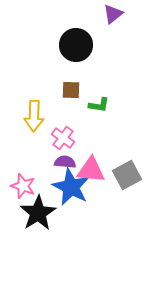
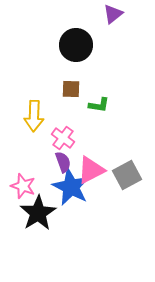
brown square: moved 1 px up
purple semicircle: moved 2 px left; rotated 65 degrees clockwise
pink triangle: rotated 32 degrees counterclockwise
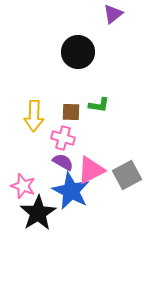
black circle: moved 2 px right, 7 px down
brown square: moved 23 px down
pink cross: rotated 20 degrees counterclockwise
purple semicircle: rotated 40 degrees counterclockwise
blue star: moved 4 px down
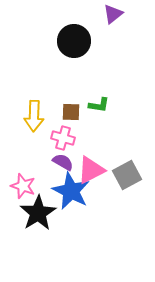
black circle: moved 4 px left, 11 px up
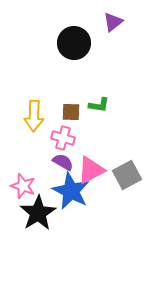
purple triangle: moved 8 px down
black circle: moved 2 px down
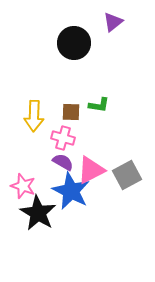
black star: rotated 9 degrees counterclockwise
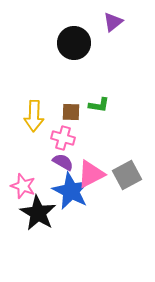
pink triangle: moved 4 px down
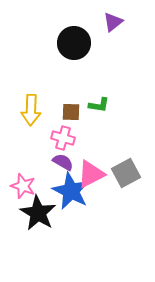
yellow arrow: moved 3 px left, 6 px up
gray square: moved 1 px left, 2 px up
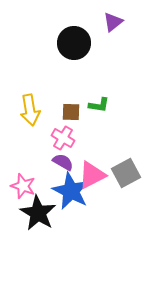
yellow arrow: moved 1 px left; rotated 12 degrees counterclockwise
pink cross: rotated 15 degrees clockwise
pink triangle: moved 1 px right, 1 px down
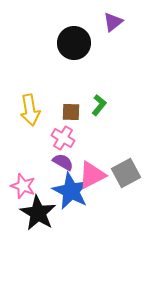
green L-shape: rotated 60 degrees counterclockwise
